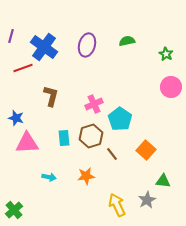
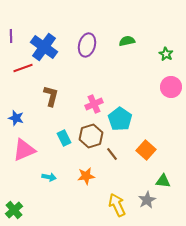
purple line: rotated 16 degrees counterclockwise
cyan rectangle: rotated 21 degrees counterclockwise
pink triangle: moved 3 px left, 7 px down; rotated 20 degrees counterclockwise
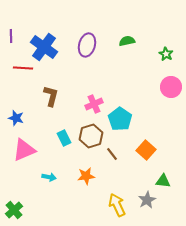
red line: rotated 24 degrees clockwise
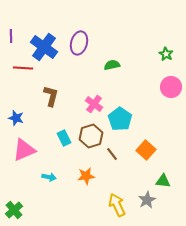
green semicircle: moved 15 px left, 24 px down
purple ellipse: moved 8 px left, 2 px up
pink cross: rotated 30 degrees counterclockwise
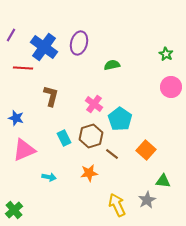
purple line: moved 1 px up; rotated 32 degrees clockwise
brown line: rotated 16 degrees counterclockwise
orange star: moved 3 px right, 3 px up
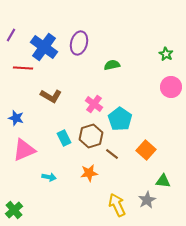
brown L-shape: rotated 105 degrees clockwise
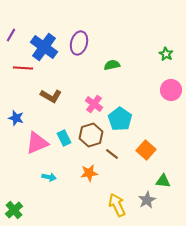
pink circle: moved 3 px down
brown hexagon: moved 1 px up
pink triangle: moved 13 px right, 7 px up
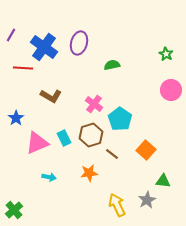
blue star: rotated 21 degrees clockwise
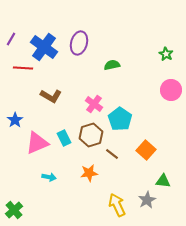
purple line: moved 4 px down
blue star: moved 1 px left, 2 px down
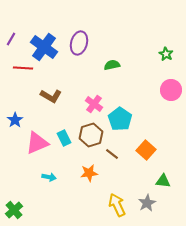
gray star: moved 3 px down
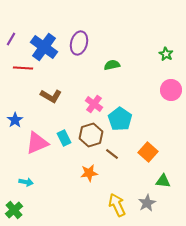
orange square: moved 2 px right, 2 px down
cyan arrow: moved 23 px left, 5 px down
